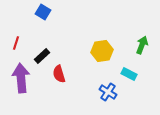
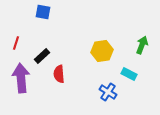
blue square: rotated 21 degrees counterclockwise
red semicircle: rotated 12 degrees clockwise
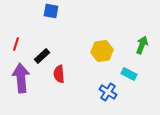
blue square: moved 8 px right, 1 px up
red line: moved 1 px down
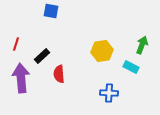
cyan rectangle: moved 2 px right, 7 px up
blue cross: moved 1 px right, 1 px down; rotated 30 degrees counterclockwise
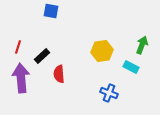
red line: moved 2 px right, 3 px down
blue cross: rotated 18 degrees clockwise
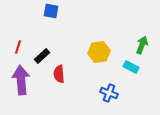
yellow hexagon: moved 3 px left, 1 px down
purple arrow: moved 2 px down
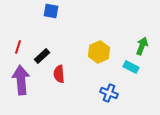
green arrow: moved 1 px down
yellow hexagon: rotated 15 degrees counterclockwise
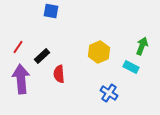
red line: rotated 16 degrees clockwise
purple arrow: moved 1 px up
blue cross: rotated 12 degrees clockwise
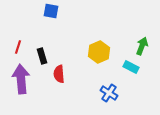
red line: rotated 16 degrees counterclockwise
black rectangle: rotated 63 degrees counterclockwise
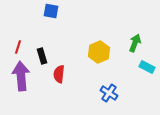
green arrow: moved 7 px left, 3 px up
cyan rectangle: moved 16 px right
red semicircle: rotated 12 degrees clockwise
purple arrow: moved 3 px up
